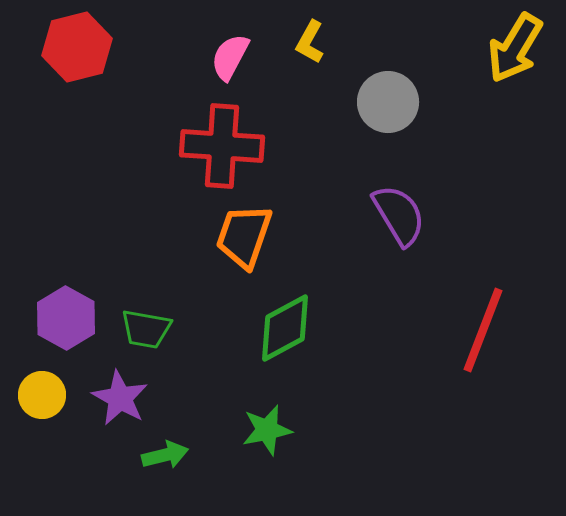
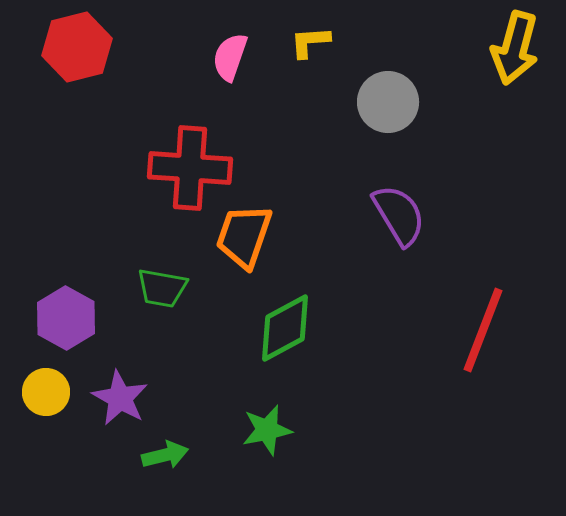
yellow L-shape: rotated 57 degrees clockwise
yellow arrow: rotated 16 degrees counterclockwise
pink semicircle: rotated 9 degrees counterclockwise
red cross: moved 32 px left, 22 px down
green trapezoid: moved 16 px right, 41 px up
yellow circle: moved 4 px right, 3 px up
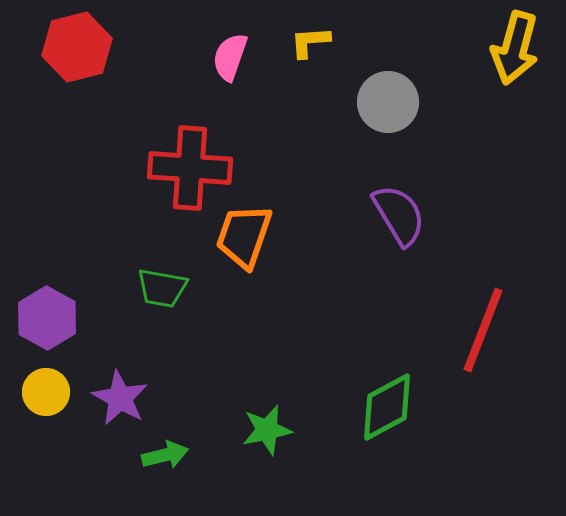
purple hexagon: moved 19 px left
green diamond: moved 102 px right, 79 px down
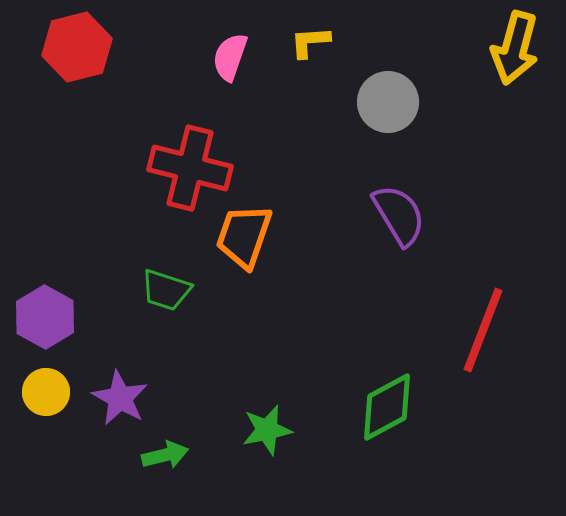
red cross: rotated 10 degrees clockwise
green trapezoid: moved 4 px right, 2 px down; rotated 8 degrees clockwise
purple hexagon: moved 2 px left, 1 px up
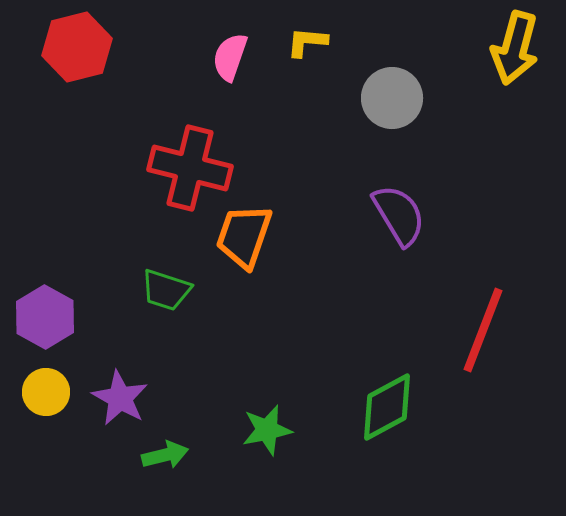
yellow L-shape: moved 3 px left; rotated 9 degrees clockwise
gray circle: moved 4 px right, 4 px up
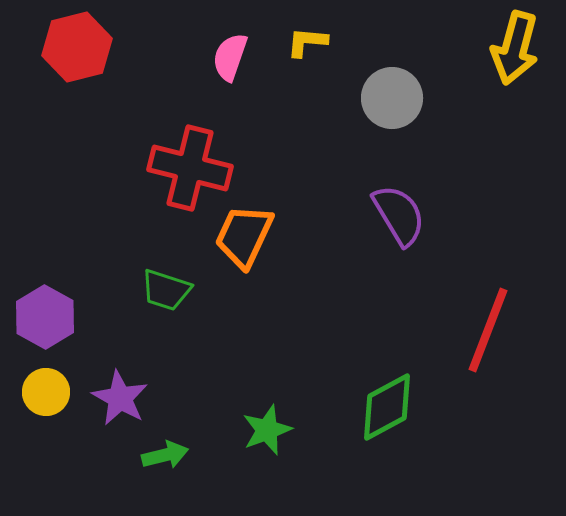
orange trapezoid: rotated 6 degrees clockwise
red line: moved 5 px right
green star: rotated 9 degrees counterclockwise
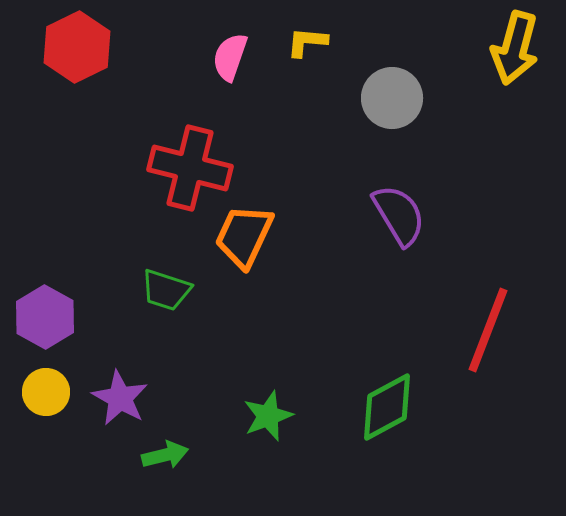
red hexagon: rotated 12 degrees counterclockwise
green star: moved 1 px right, 14 px up
